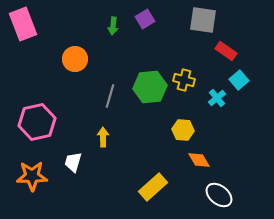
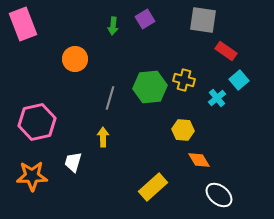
gray line: moved 2 px down
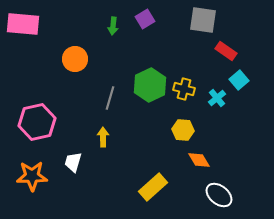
pink rectangle: rotated 64 degrees counterclockwise
yellow cross: moved 9 px down
green hexagon: moved 2 px up; rotated 20 degrees counterclockwise
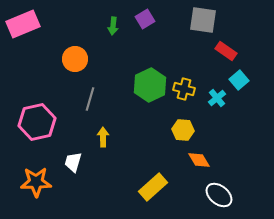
pink rectangle: rotated 28 degrees counterclockwise
gray line: moved 20 px left, 1 px down
orange star: moved 4 px right, 6 px down
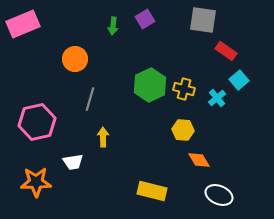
white trapezoid: rotated 115 degrees counterclockwise
yellow rectangle: moved 1 px left, 4 px down; rotated 56 degrees clockwise
white ellipse: rotated 16 degrees counterclockwise
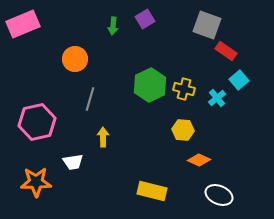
gray square: moved 4 px right, 5 px down; rotated 12 degrees clockwise
orange diamond: rotated 35 degrees counterclockwise
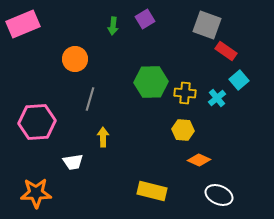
green hexagon: moved 1 px right, 3 px up; rotated 24 degrees clockwise
yellow cross: moved 1 px right, 4 px down; rotated 10 degrees counterclockwise
pink hexagon: rotated 9 degrees clockwise
orange star: moved 11 px down
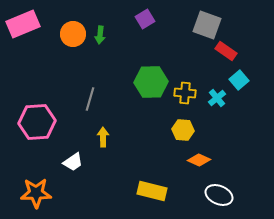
green arrow: moved 13 px left, 9 px down
orange circle: moved 2 px left, 25 px up
white trapezoid: rotated 25 degrees counterclockwise
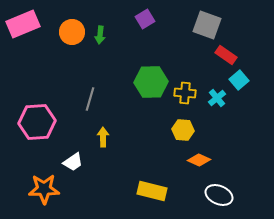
orange circle: moved 1 px left, 2 px up
red rectangle: moved 4 px down
orange star: moved 8 px right, 4 px up
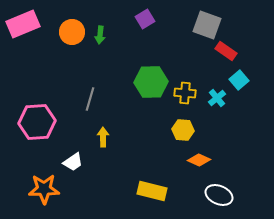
red rectangle: moved 4 px up
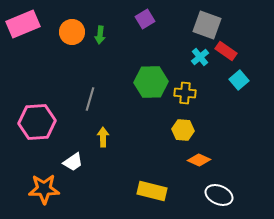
cyan cross: moved 17 px left, 41 px up
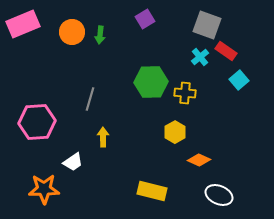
yellow hexagon: moved 8 px left, 2 px down; rotated 25 degrees clockwise
